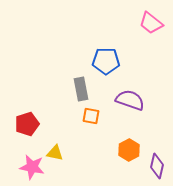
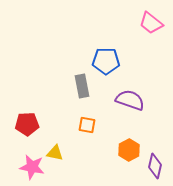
gray rectangle: moved 1 px right, 3 px up
orange square: moved 4 px left, 9 px down
red pentagon: rotated 15 degrees clockwise
purple diamond: moved 2 px left
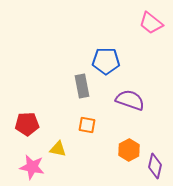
yellow triangle: moved 3 px right, 4 px up
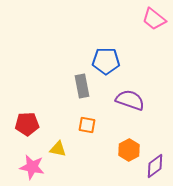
pink trapezoid: moved 3 px right, 4 px up
purple diamond: rotated 40 degrees clockwise
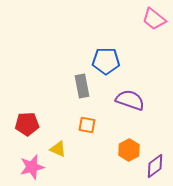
yellow triangle: rotated 12 degrees clockwise
pink star: rotated 25 degrees counterclockwise
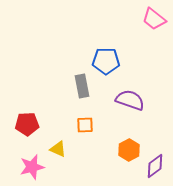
orange square: moved 2 px left; rotated 12 degrees counterclockwise
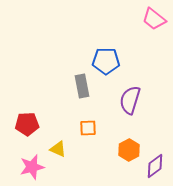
purple semicircle: rotated 92 degrees counterclockwise
orange square: moved 3 px right, 3 px down
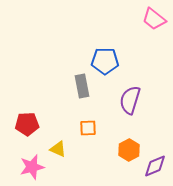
blue pentagon: moved 1 px left
purple diamond: rotated 15 degrees clockwise
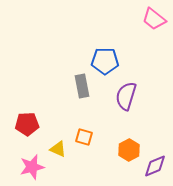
purple semicircle: moved 4 px left, 4 px up
orange square: moved 4 px left, 9 px down; rotated 18 degrees clockwise
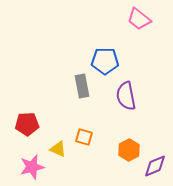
pink trapezoid: moved 15 px left
purple semicircle: rotated 28 degrees counterclockwise
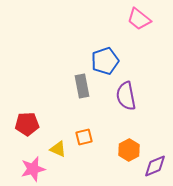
blue pentagon: rotated 20 degrees counterclockwise
orange square: rotated 30 degrees counterclockwise
pink star: moved 1 px right, 2 px down
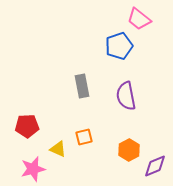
blue pentagon: moved 14 px right, 15 px up
red pentagon: moved 2 px down
